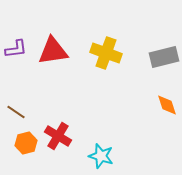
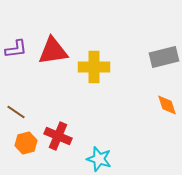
yellow cross: moved 12 px left, 14 px down; rotated 20 degrees counterclockwise
red cross: rotated 8 degrees counterclockwise
cyan star: moved 2 px left, 3 px down
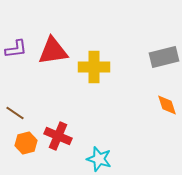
brown line: moved 1 px left, 1 px down
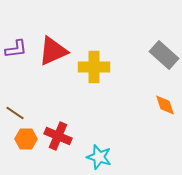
red triangle: rotated 16 degrees counterclockwise
gray rectangle: moved 2 px up; rotated 56 degrees clockwise
orange diamond: moved 2 px left
orange hexagon: moved 4 px up; rotated 15 degrees clockwise
cyan star: moved 2 px up
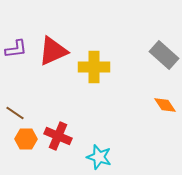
orange diamond: rotated 15 degrees counterclockwise
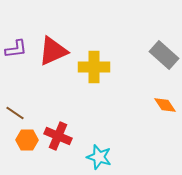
orange hexagon: moved 1 px right, 1 px down
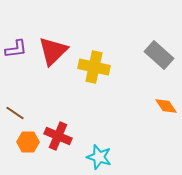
red triangle: rotated 20 degrees counterclockwise
gray rectangle: moved 5 px left
yellow cross: rotated 12 degrees clockwise
orange diamond: moved 1 px right, 1 px down
orange hexagon: moved 1 px right, 2 px down
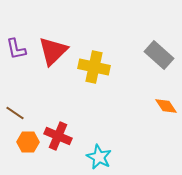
purple L-shape: rotated 85 degrees clockwise
cyan star: rotated 10 degrees clockwise
